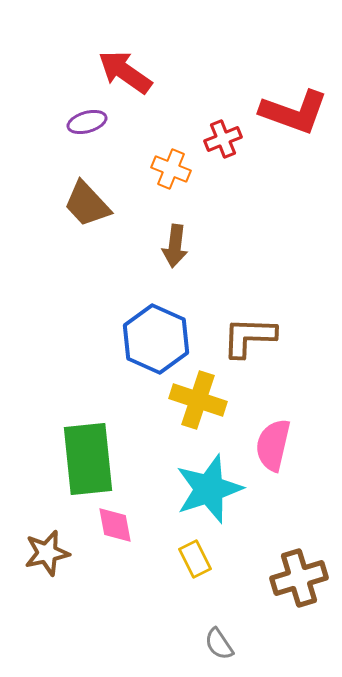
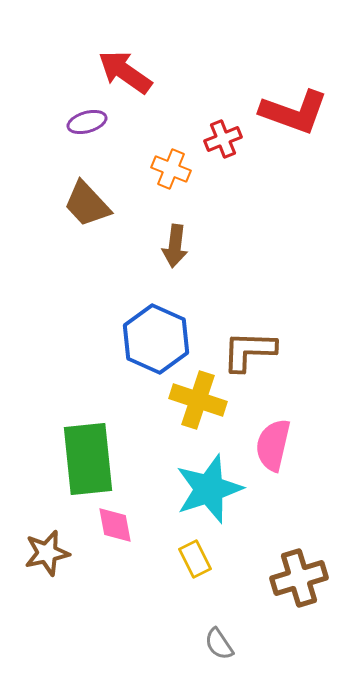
brown L-shape: moved 14 px down
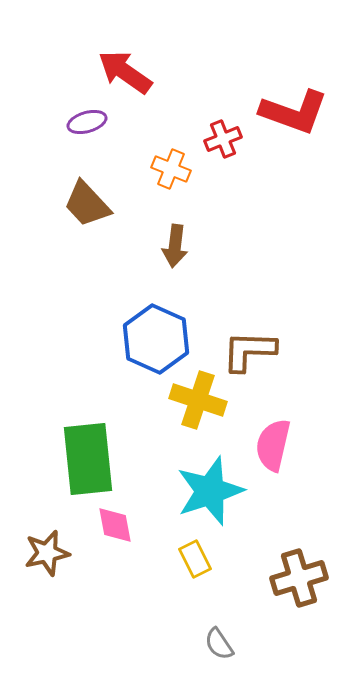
cyan star: moved 1 px right, 2 px down
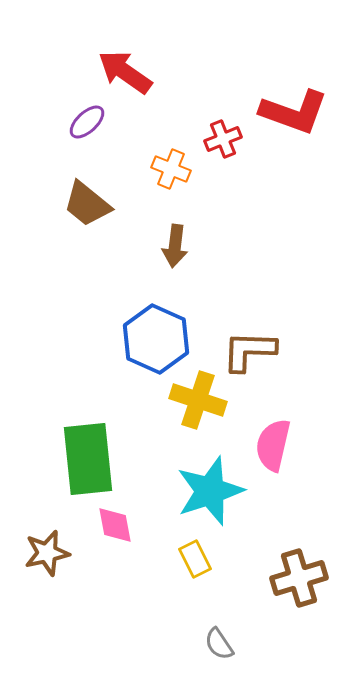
purple ellipse: rotated 27 degrees counterclockwise
brown trapezoid: rotated 8 degrees counterclockwise
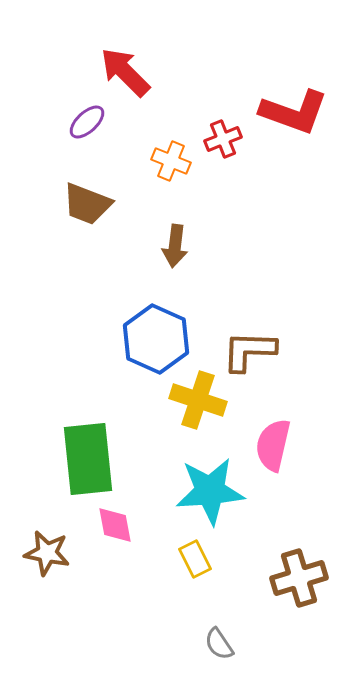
red arrow: rotated 10 degrees clockwise
orange cross: moved 8 px up
brown trapezoid: rotated 18 degrees counterclockwise
cyan star: rotated 14 degrees clockwise
brown star: rotated 24 degrees clockwise
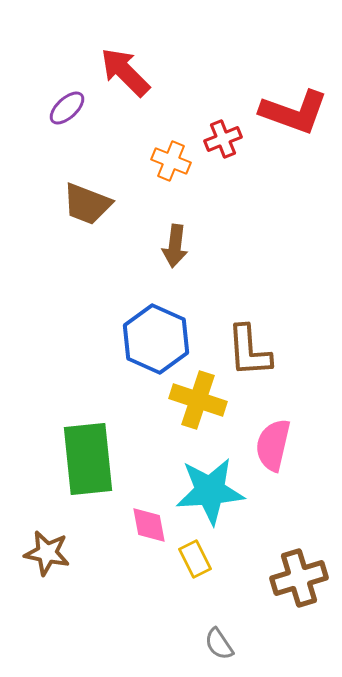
purple ellipse: moved 20 px left, 14 px up
brown L-shape: rotated 96 degrees counterclockwise
pink diamond: moved 34 px right
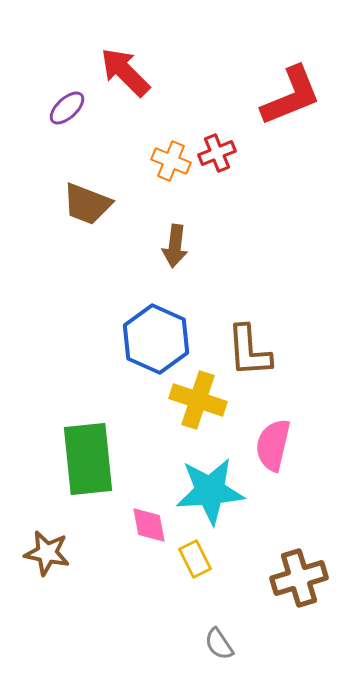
red L-shape: moved 3 px left, 16 px up; rotated 42 degrees counterclockwise
red cross: moved 6 px left, 14 px down
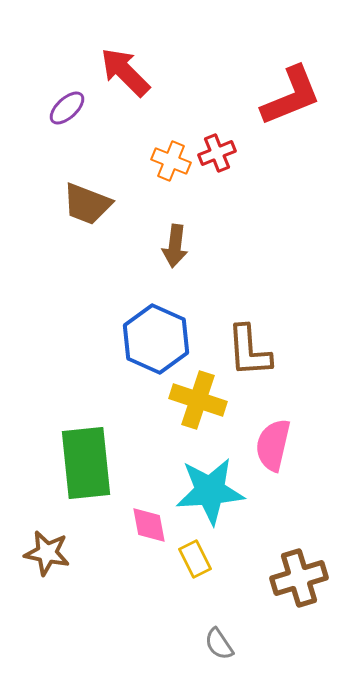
green rectangle: moved 2 px left, 4 px down
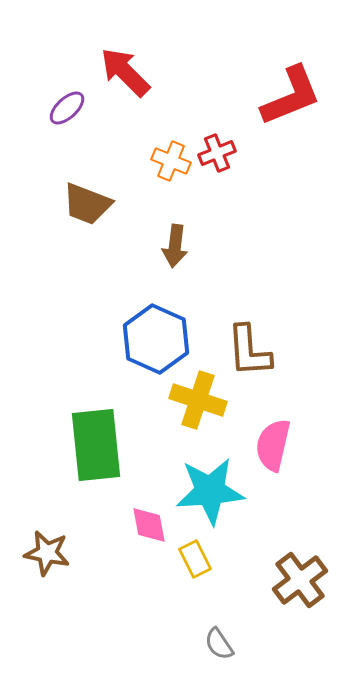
green rectangle: moved 10 px right, 18 px up
brown cross: moved 1 px right, 2 px down; rotated 20 degrees counterclockwise
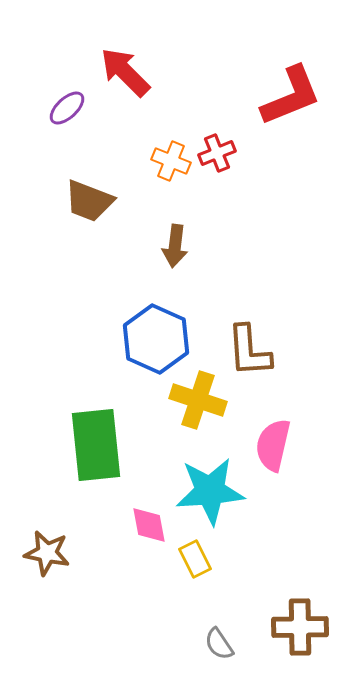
brown trapezoid: moved 2 px right, 3 px up
brown cross: moved 47 px down; rotated 36 degrees clockwise
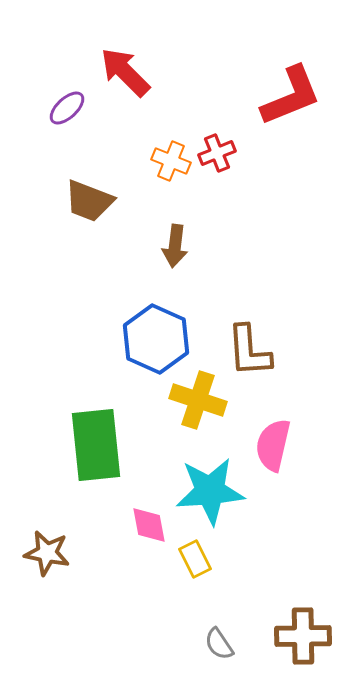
brown cross: moved 3 px right, 9 px down
